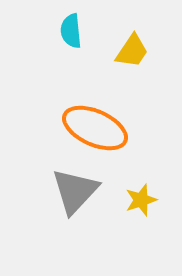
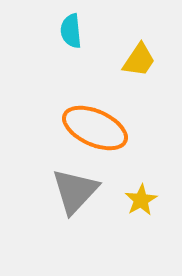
yellow trapezoid: moved 7 px right, 9 px down
yellow star: rotated 12 degrees counterclockwise
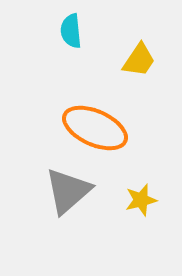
gray triangle: moved 7 px left; rotated 6 degrees clockwise
yellow star: rotated 16 degrees clockwise
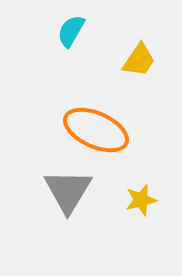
cyan semicircle: rotated 36 degrees clockwise
orange ellipse: moved 1 px right, 2 px down
gray triangle: rotated 18 degrees counterclockwise
